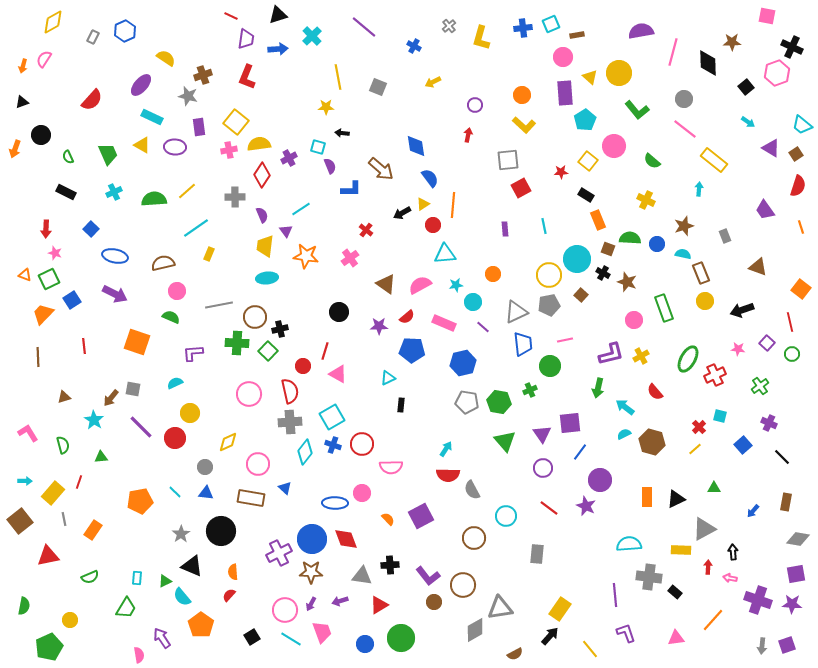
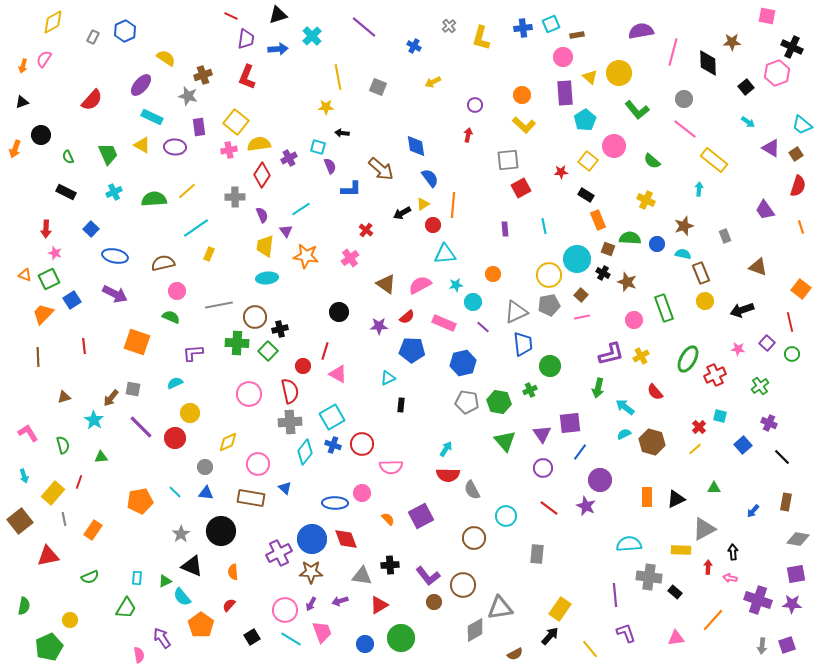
pink line at (565, 340): moved 17 px right, 23 px up
cyan arrow at (25, 481): moved 1 px left, 5 px up; rotated 72 degrees clockwise
red semicircle at (229, 595): moved 10 px down
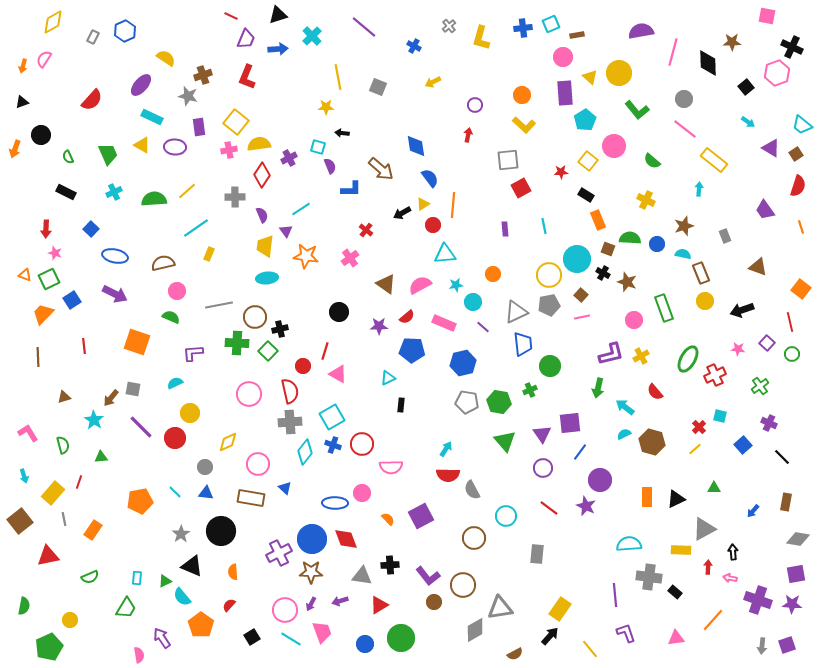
purple trapezoid at (246, 39): rotated 15 degrees clockwise
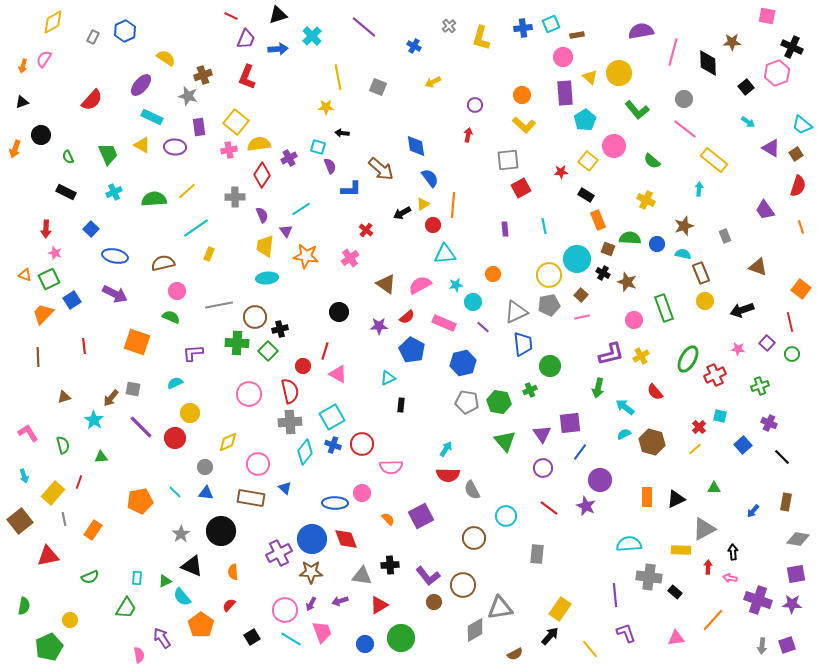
blue pentagon at (412, 350): rotated 25 degrees clockwise
green cross at (760, 386): rotated 18 degrees clockwise
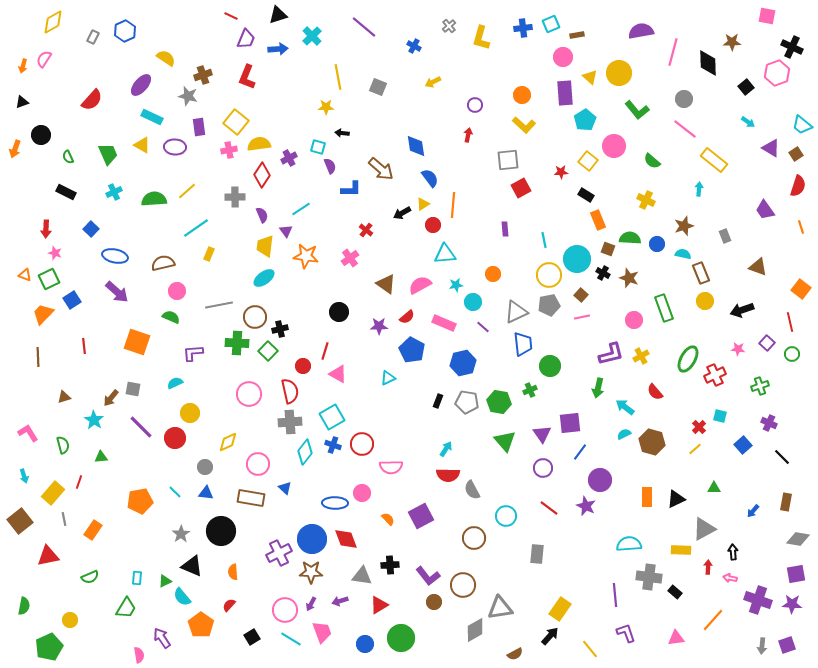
cyan line at (544, 226): moved 14 px down
cyan ellipse at (267, 278): moved 3 px left; rotated 30 degrees counterclockwise
brown star at (627, 282): moved 2 px right, 4 px up
purple arrow at (115, 294): moved 2 px right, 2 px up; rotated 15 degrees clockwise
black rectangle at (401, 405): moved 37 px right, 4 px up; rotated 16 degrees clockwise
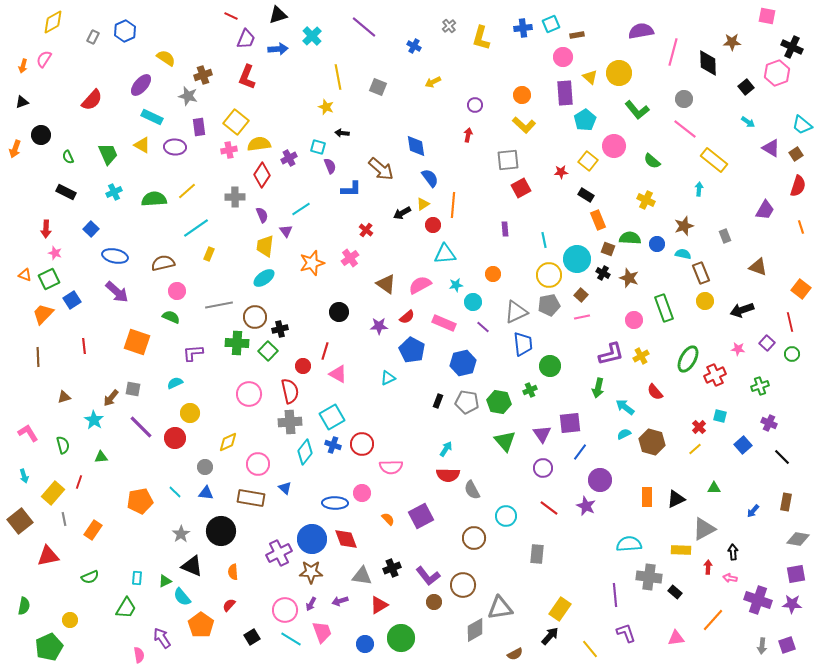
yellow star at (326, 107): rotated 21 degrees clockwise
purple trapezoid at (765, 210): rotated 115 degrees counterclockwise
orange star at (306, 256): moved 6 px right, 7 px down; rotated 25 degrees counterclockwise
black cross at (390, 565): moved 2 px right, 3 px down; rotated 18 degrees counterclockwise
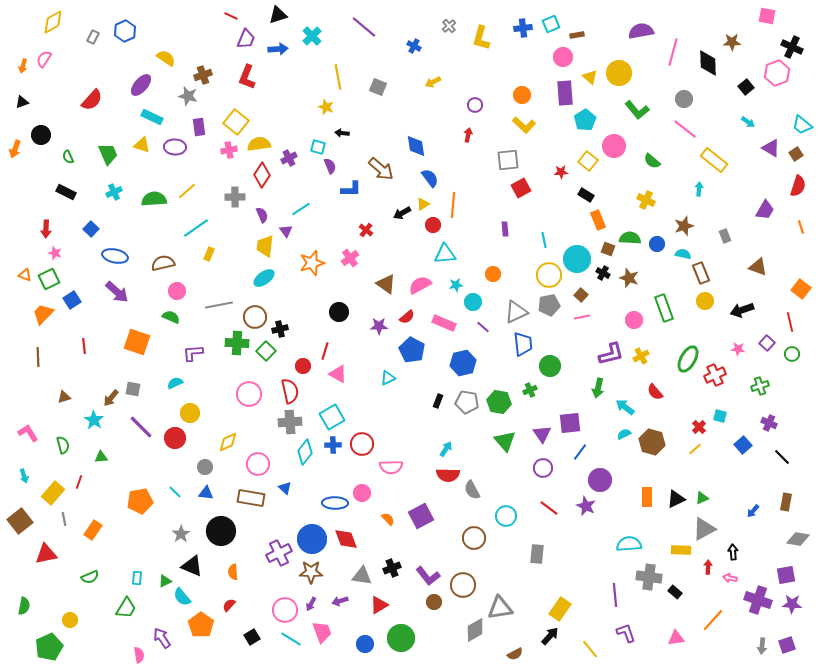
yellow triangle at (142, 145): rotated 12 degrees counterclockwise
green square at (268, 351): moved 2 px left
blue cross at (333, 445): rotated 21 degrees counterclockwise
green triangle at (714, 488): moved 12 px left, 10 px down; rotated 24 degrees counterclockwise
red triangle at (48, 556): moved 2 px left, 2 px up
purple square at (796, 574): moved 10 px left, 1 px down
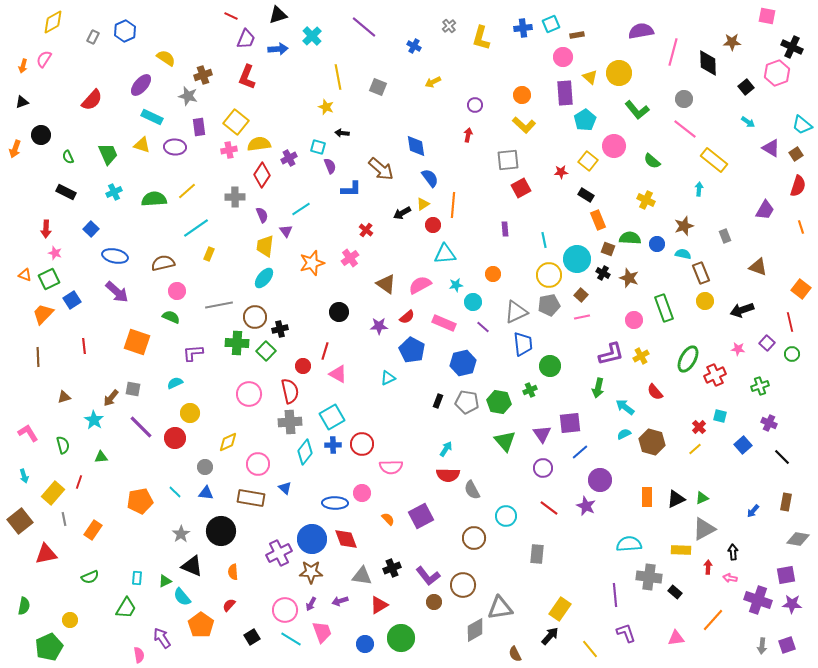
cyan ellipse at (264, 278): rotated 15 degrees counterclockwise
blue line at (580, 452): rotated 12 degrees clockwise
brown semicircle at (515, 654): rotated 91 degrees clockwise
